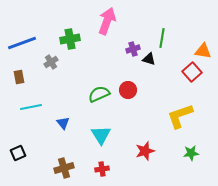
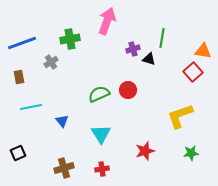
red square: moved 1 px right
blue triangle: moved 1 px left, 2 px up
cyan triangle: moved 1 px up
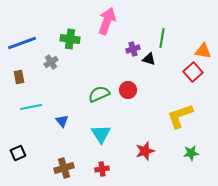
green cross: rotated 18 degrees clockwise
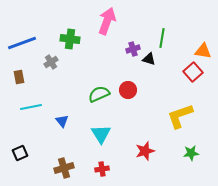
black square: moved 2 px right
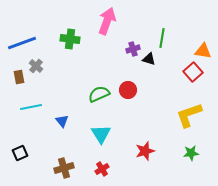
gray cross: moved 15 px left, 4 px down; rotated 16 degrees counterclockwise
yellow L-shape: moved 9 px right, 1 px up
red cross: rotated 24 degrees counterclockwise
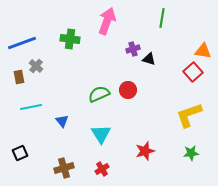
green line: moved 20 px up
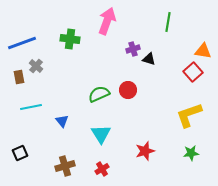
green line: moved 6 px right, 4 px down
brown cross: moved 1 px right, 2 px up
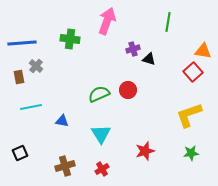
blue line: rotated 16 degrees clockwise
blue triangle: rotated 40 degrees counterclockwise
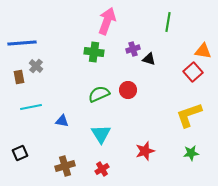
green cross: moved 24 px right, 13 px down
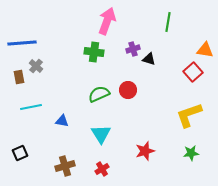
orange triangle: moved 2 px right, 1 px up
